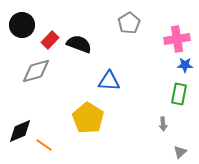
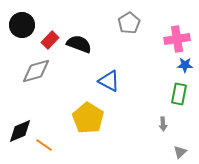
blue triangle: rotated 25 degrees clockwise
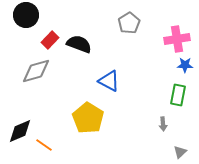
black circle: moved 4 px right, 10 px up
green rectangle: moved 1 px left, 1 px down
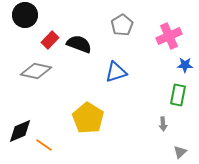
black circle: moved 1 px left
gray pentagon: moved 7 px left, 2 px down
pink cross: moved 8 px left, 3 px up; rotated 15 degrees counterclockwise
gray diamond: rotated 28 degrees clockwise
blue triangle: moved 7 px right, 9 px up; rotated 45 degrees counterclockwise
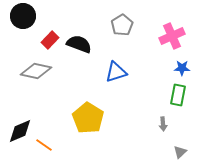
black circle: moved 2 px left, 1 px down
pink cross: moved 3 px right
blue star: moved 3 px left, 3 px down
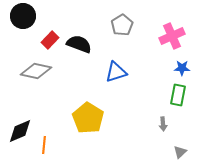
orange line: rotated 60 degrees clockwise
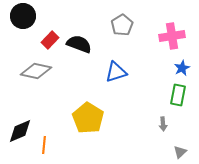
pink cross: rotated 15 degrees clockwise
blue star: rotated 28 degrees counterclockwise
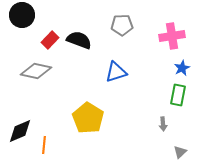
black circle: moved 1 px left, 1 px up
gray pentagon: rotated 30 degrees clockwise
black semicircle: moved 4 px up
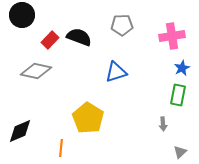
black semicircle: moved 3 px up
orange line: moved 17 px right, 3 px down
